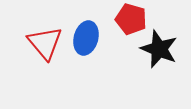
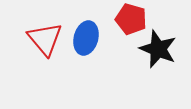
red triangle: moved 4 px up
black star: moved 1 px left
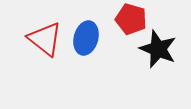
red triangle: rotated 12 degrees counterclockwise
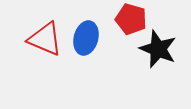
red triangle: rotated 15 degrees counterclockwise
